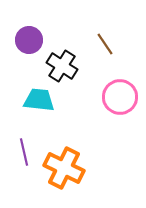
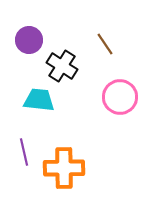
orange cross: rotated 27 degrees counterclockwise
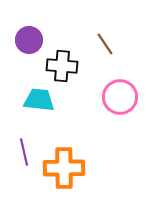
black cross: rotated 28 degrees counterclockwise
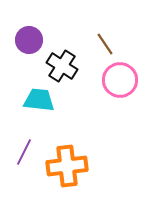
black cross: rotated 28 degrees clockwise
pink circle: moved 17 px up
purple line: rotated 40 degrees clockwise
orange cross: moved 3 px right, 2 px up; rotated 6 degrees counterclockwise
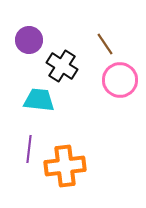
purple line: moved 5 px right, 3 px up; rotated 20 degrees counterclockwise
orange cross: moved 2 px left
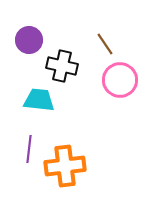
black cross: rotated 20 degrees counterclockwise
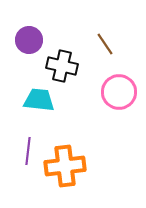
pink circle: moved 1 px left, 12 px down
purple line: moved 1 px left, 2 px down
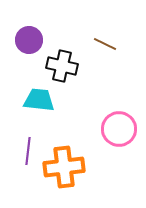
brown line: rotated 30 degrees counterclockwise
pink circle: moved 37 px down
orange cross: moved 1 px left, 1 px down
